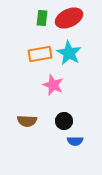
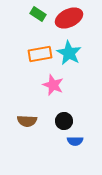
green rectangle: moved 4 px left, 4 px up; rotated 63 degrees counterclockwise
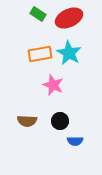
black circle: moved 4 px left
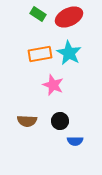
red ellipse: moved 1 px up
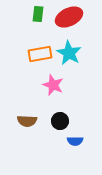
green rectangle: rotated 63 degrees clockwise
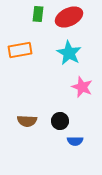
orange rectangle: moved 20 px left, 4 px up
pink star: moved 29 px right, 2 px down
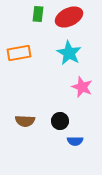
orange rectangle: moved 1 px left, 3 px down
brown semicircle: moved 2 px left
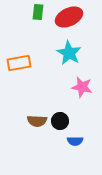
green rectangle: moved 2 px up
orange rectangle: moved 10 px down
pink star: rotated 10 degrees counterclockwise
brown semicircle: moved 12 px right
